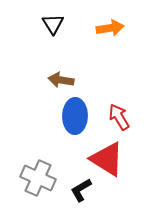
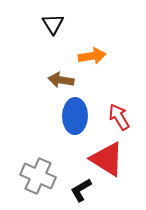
orange arrow: moved 18 px left, 28 px down
gray cross: moved 2 px up
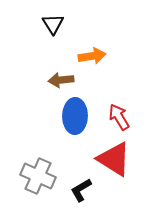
brown arrow: rotated 15 degrees counterclockwise
red triangle: moved 7 px right
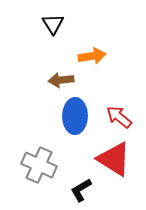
red arrow: rotated 20 degrees counterclockwise
gray cross: moved 1 px right, 11 px up
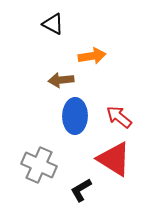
black triangle: rotated 30 degrees counterclockwise
